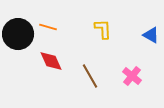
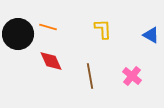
brown line: rotated 20 degrees clockwise
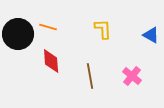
red diamond: rotated 20 degrees clockwise
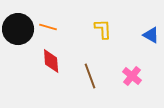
black circle: moved 5 px up
brown line: rotated 10 degrees counterclockwise
